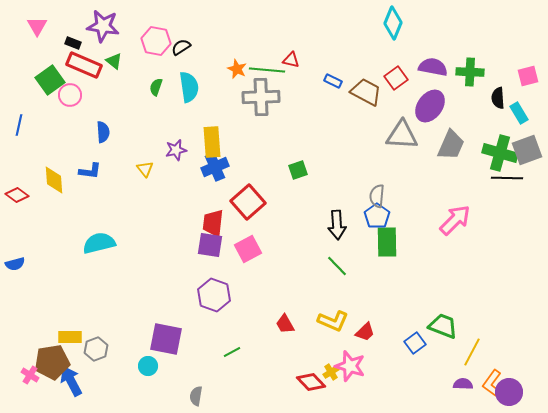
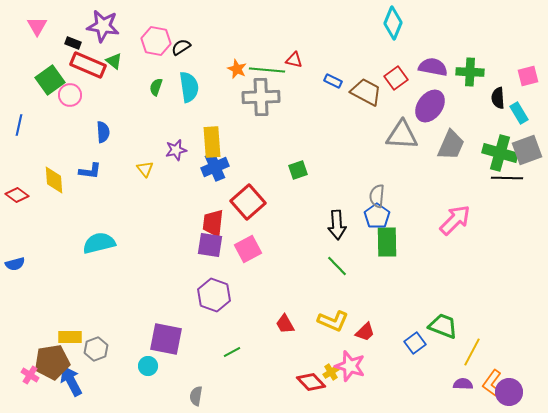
red triangle at (291, 60): moved 3 px right
red rectangle at (84, 65): moved 4 px right
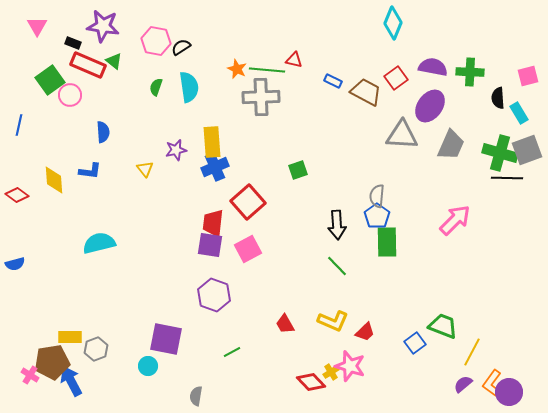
purple semicircle at (463, 384): rotated 42 degrees counterclockwise
